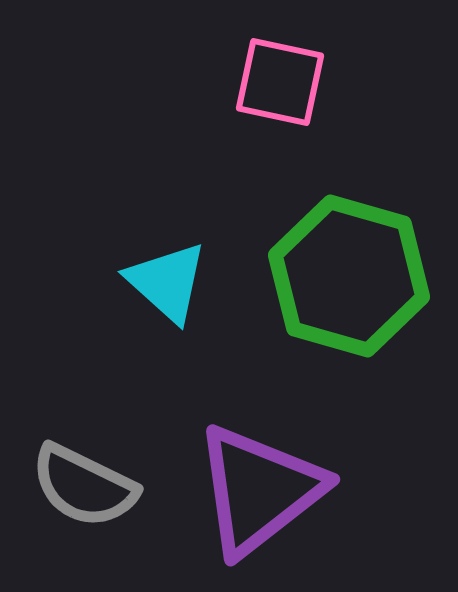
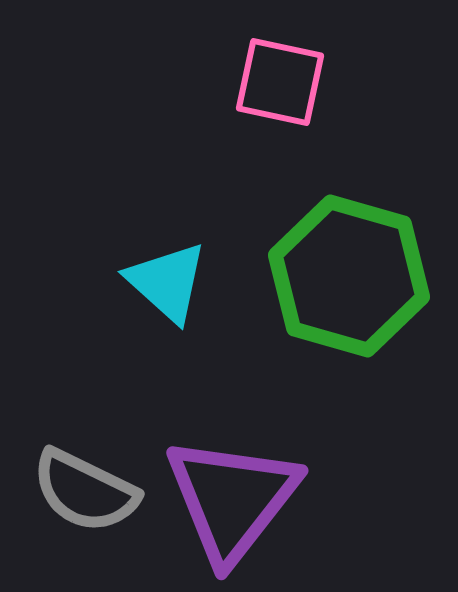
gray semicircle: moved 1 px right, 5 px down
purple triangle: moved 27 px left, 9 px down; rotated 14 degrees counterclockwise
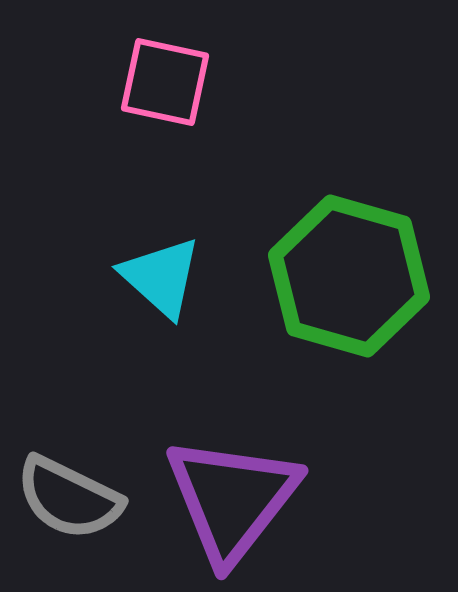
pink square: moved 115 px left
cyan triangle: moved 6 px left, 5 px up
gray semicircle: moved 16 px left, 7 px down
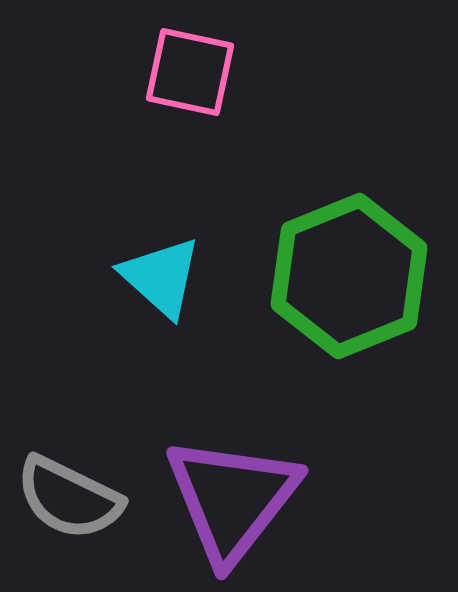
pink square: moved 25 px right, 10 px up
green hexagon: rotated 22 degrees clockwise
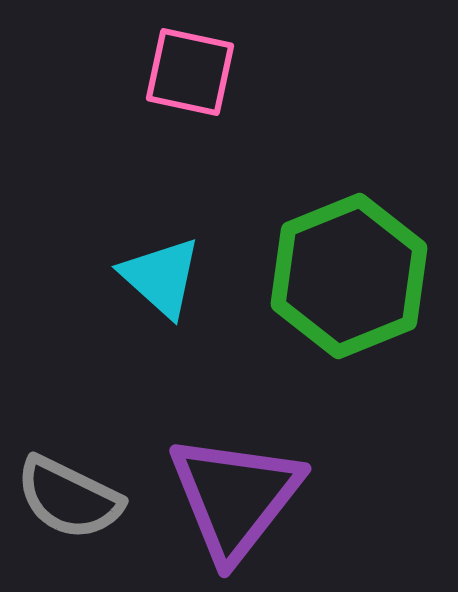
purple triangle: moved 3 px right, 2 px up
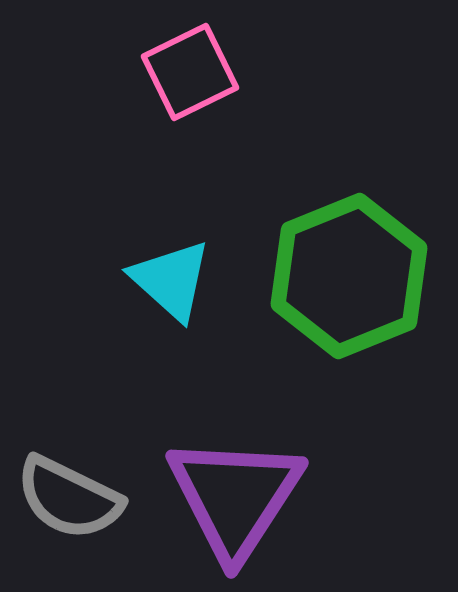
pink square: rotated 38 degrees counterclockwise
cyan triangle: moved 10 px right, 3 px down
purple triangle: rotated 5 degrees counterclockwise
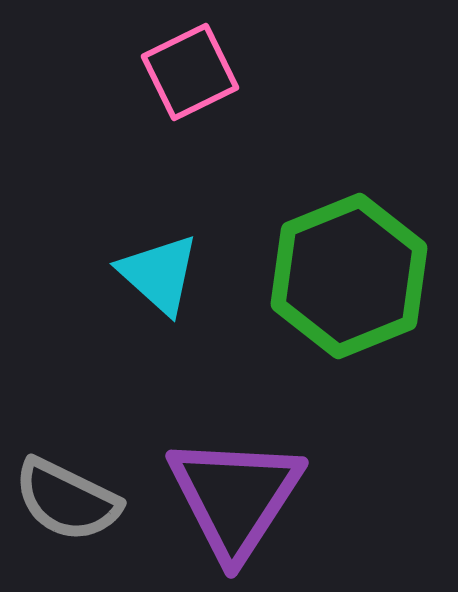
cyan triangle: moved 12 px left, 6 px up
gray semicircle: moved 2 px left, 2 px down
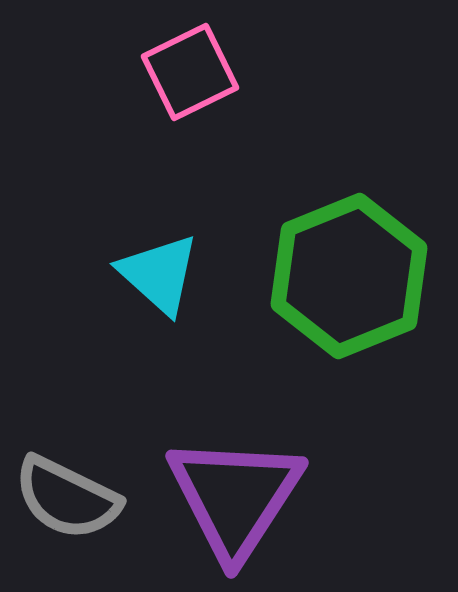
gray semicircle: moved 2 px up
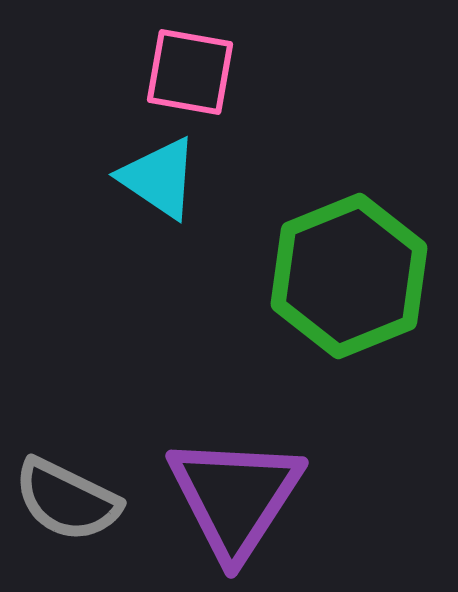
pink square: rotated 36 degrees clockwise
cyan triangle: moved 96 px up; rotated 8 degrees counterclockwise
gray semicircle: moved 2 px down
